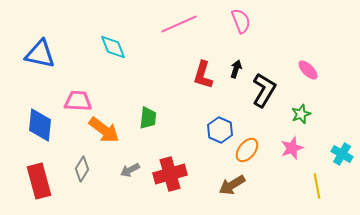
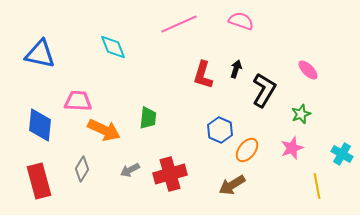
pink semicircle: rotated 50 degrees counterclockwise
orange arrow: rotated 12 degrees counterclockwise
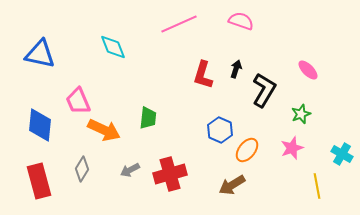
pink trapezoid: rotated 116 degrees counterclockwise
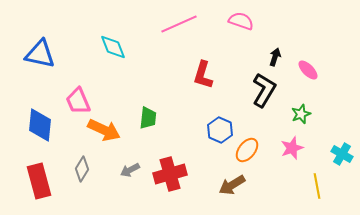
black arrow: moved 39 px right, 12 px up
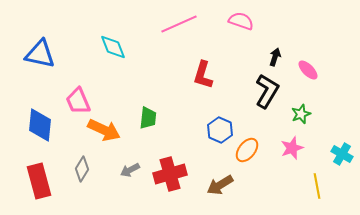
black L-shape: moved 3 px right, 1 px down
brown arrow: moved 12 px left
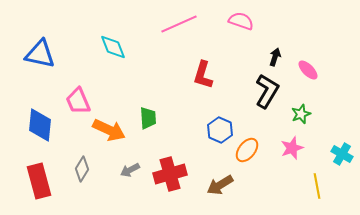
green trapezoid: rotated 10 degrees counterclockwise
orange arrow: moved 5 px right
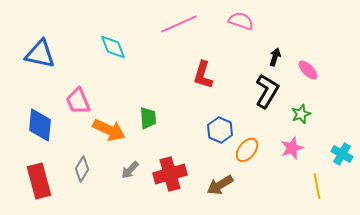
gray arrow: rotated 18 degrees counterclockwise
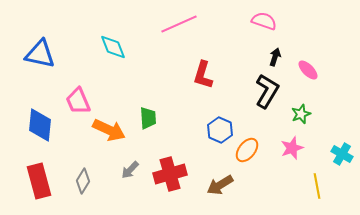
pink semicircle: moved 23 px right
gray diamond: moved 1 px right, 12 px down
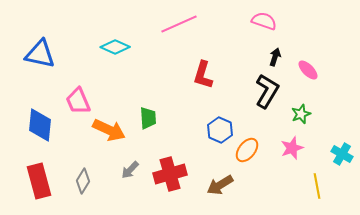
cyan diamond: moved 2 px right; rotated 44 degrees counterclockwise
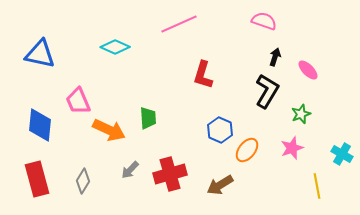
red rectangle: moved 2 px left, 2 px up
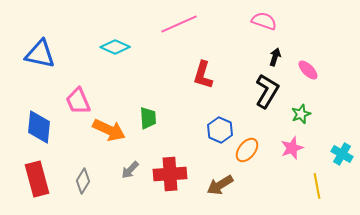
blue diamond: moved 1 px left, 2 px down
red cross: rotated 12 degrees clockwise
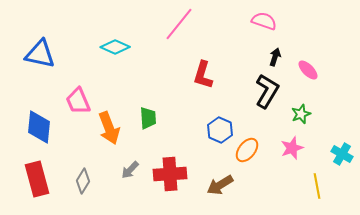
pink line: rotated 27 degrees counterclockwise
orange arrow: moved 2 px up; rotated 44 degrees clockwise
